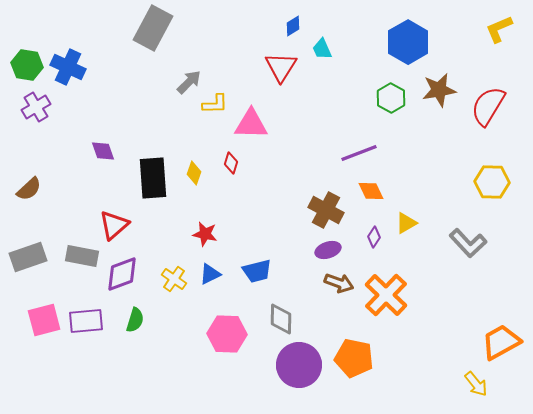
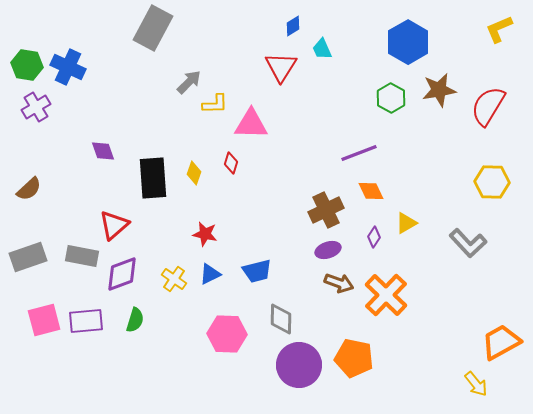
brown cross at (326, 210): rotated 36 degrees clockwise
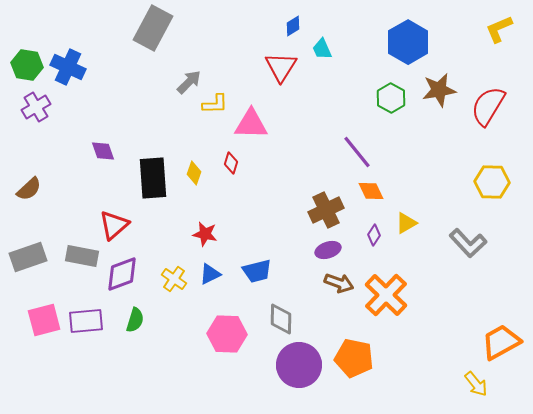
purple line at (359, 153): moved 2 px left, 1 px up; rotated 72 degrees clockwise
purple diamond at (374, 237): moved 2 px up
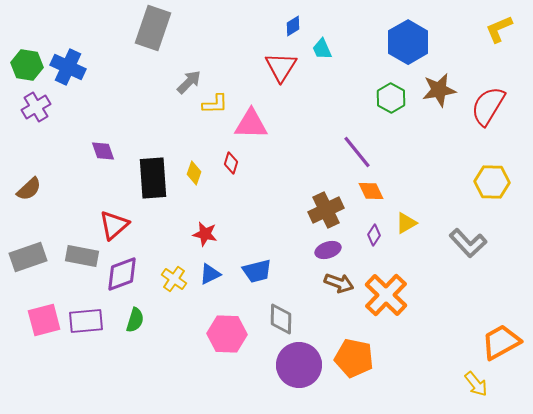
gray rectangle at (153, 28): rotated 9 degrees counterclockwise
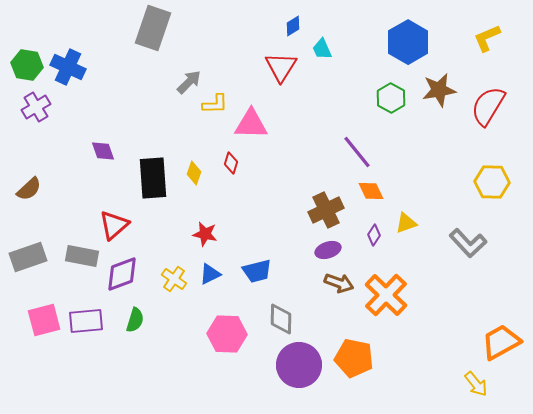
yellow L-shape at (499, 29): moved 12 px left, 9 px down
yellow triangle at (406, 223): rotated 10 degrees clockwise
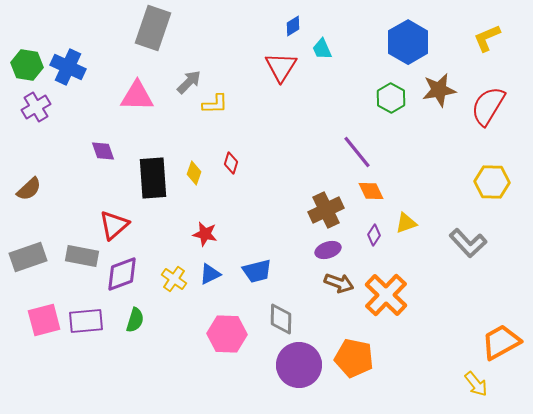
pink triangle at (251, 124): moved 114 px left, 28 px up
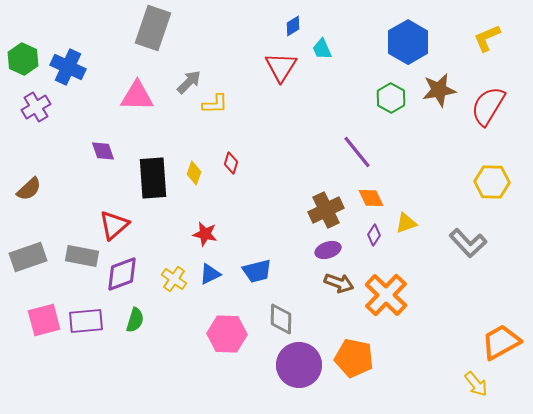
green hexagon at (27, 65): moved 4 px left, 6 px up; rotated 16 degrees clockwise
orange diamond at (371, 191): moved 7 px down
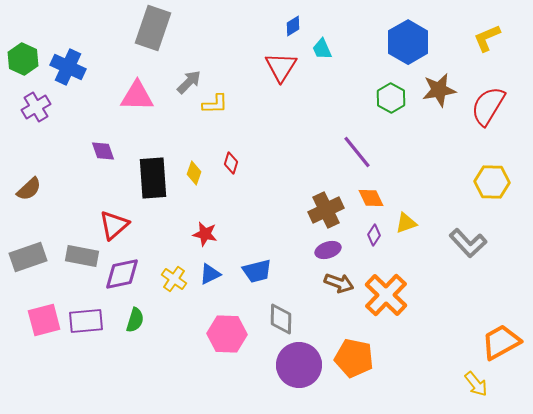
purple diamond at (122, 274): rotated 9 degrees clockwise
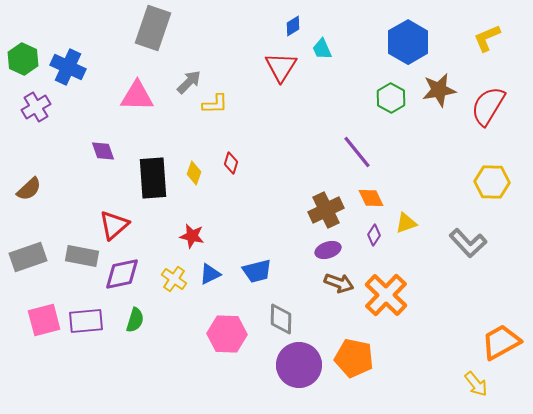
red star at (205, 234): moved 13 px left, 2 px down
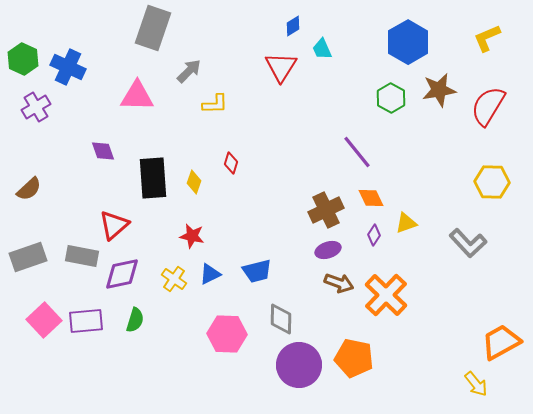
gray arrow at (189, 82): moved 11 px up
yellow diamond at (194, 173): moved 9 px down
pink square at (44, 320): rotated 28 degrees counterclockwise
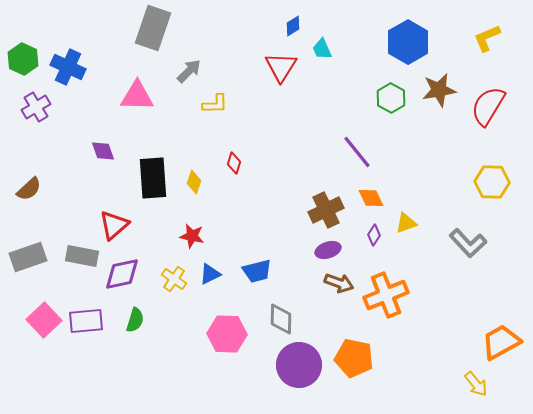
red diamond at (231, 163): moved 3 px right
orange cross at (386, 295): rotated 24 degrees clockwise
